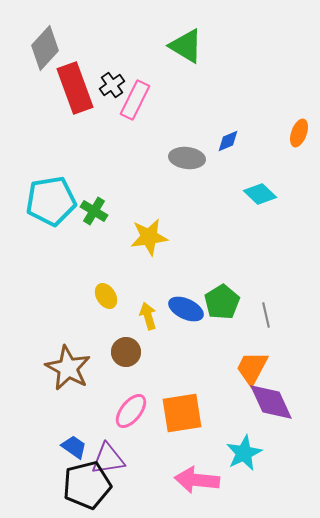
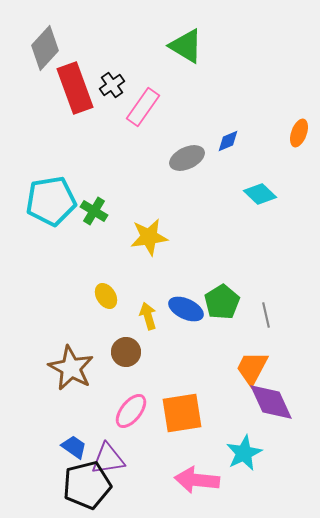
pink rectangle: moved 8 px right, 7 px down; rotated 9 degrees clockwise
gray ellipse: rotated 32 degrees counterclockwise
brown star: moved 3 px right
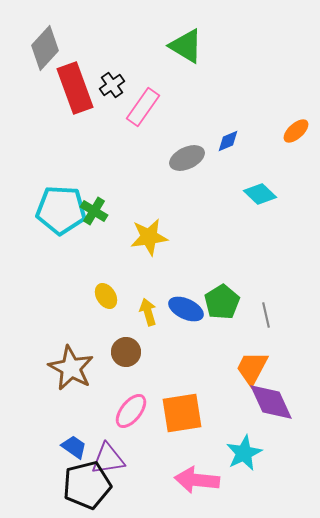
orange ellipse: moved 3 px left, 2 px up; rotated 28 degrees clockwise
cyan pentagon: moved 10 px right, 9 px down; rotated 12 degrees clockwise
yellow arrow: moved 4 px up
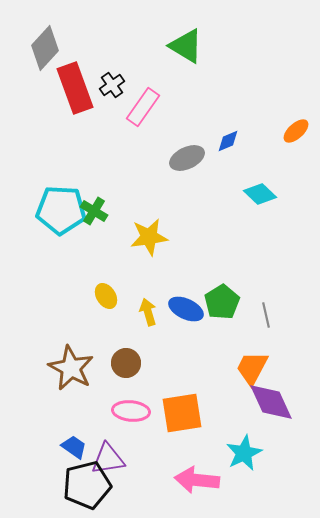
brown circle: moved 11 px down
pink ellipse: rotated 57 degrees clockwise
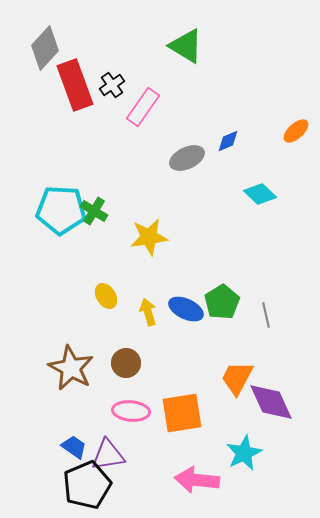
red rectangle: moved 3 px up
orange trapezoid: moved 15 px left, 10 px down
purple triangle: moved 4 px up
black pentagon: rotated 9 degrees counterclockwise
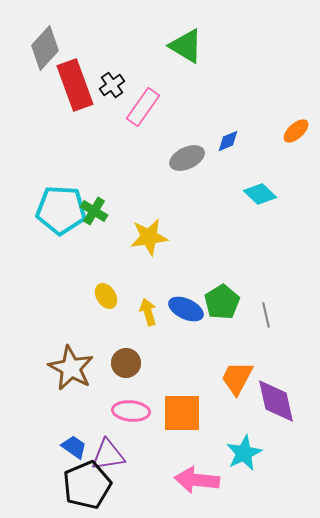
purple diamond: moved 5 px right, 1 px up; rotated 12 degrees clockwise
orange square: rotated 9 degrees clockwise
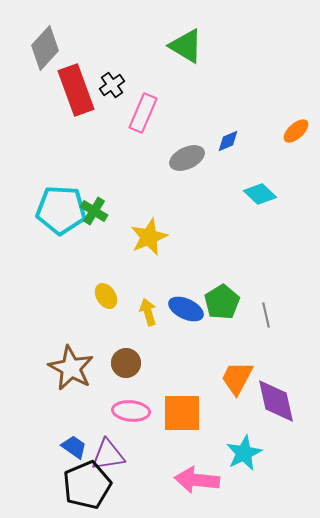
red rectangle: moved 1 px right, 5 px down
pink rectangle: moved 6 px down; rotated 12 degrees counterclockwise
yellow star: rotated 15 degrees counterclockwise
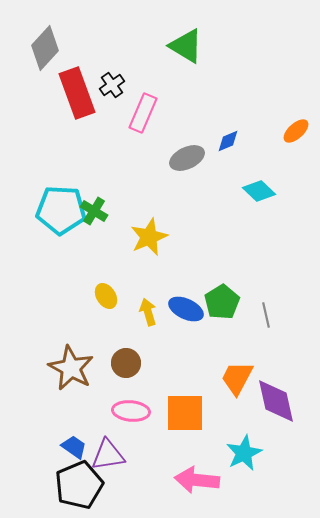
red rectangle: moved 1 px right, 3 px down
cyan diamond: moved 1 px left, 3 px up
orange square: moved 3 px right
black pentagon: moved 8 px left
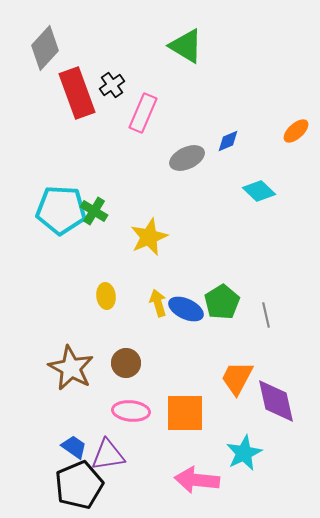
yellow ellipse: rotated 25 degrees clockwise
yellow arrow: moved 10 px right, 9 px up
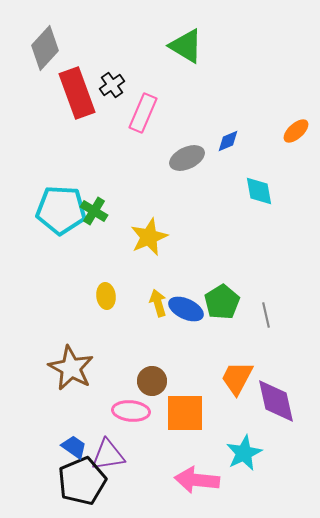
cyan diamond: rotated 36 degrees clockwise
brown circle: moved 26 px right, 18 px down
black pentagon: moved 3 px right, 4 px up
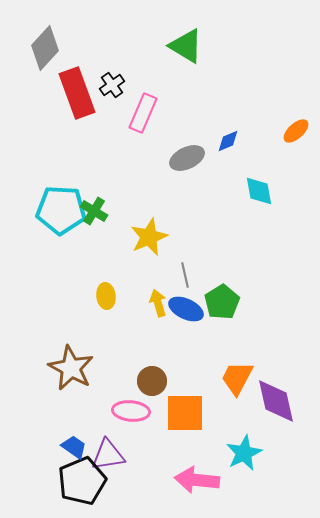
gray line: moved 81 px left, 40 px up
